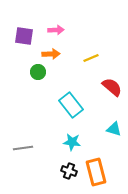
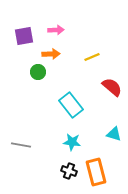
purple square: rotated 18 degrees counterclockwise
yellow line: moved 1 px right, 1 px up
cyan triangle: moved 5 px down
gray line: moved 2 px left, 3 px up; rotated 18 degrees clockwise
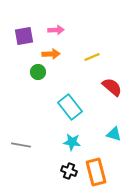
cyan rectangle: moved 1 px left, 2 px down
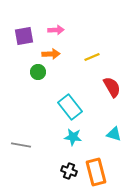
red semicircle: rotated 20 degrees clockwise
cyan star: moved 1 px right, 5 px up
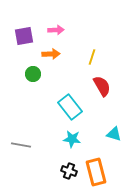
yellow line: rotated 49 degrees counterclockwise
green circle: moved 5 px left, 2 px down
red semicircle: moved 10 px left, 1 px up
cyan star: moved 1 px left, 2 px down
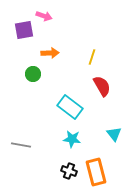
pink arrow: moved 12 px left, 14 px up; rotated 21 degrees clockwise
purple square: moved 6 px up
orange arrow: moved 1 px left, 1 px up
cyan rectangle: rotated 15 degrees counterclockwise
cyan triangle: rotated 35 degrees clockwise
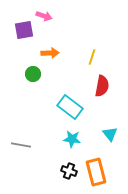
red semicircle: rotated 40 degrees clockwise
cyan triangle: moved 4 px left
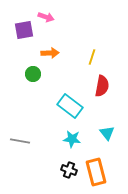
pink arrow: moved 2 px right, 1 px down
cyan rectangle: moved 1 px up
cyan triangle: moved 3 px left, 1 px up
gray line: moved 1 px left, 4 px up
black cross: moved 1 px up
